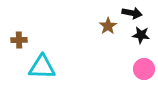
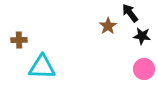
black arrow: moved 2 px left; rotated 138 degrees counterclockwise
black star: moved 1 px right, 1 px down
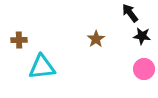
brown star: moved 12 px left, 13 px down
cyan triangle: rotated 8 degrees counterclockwise
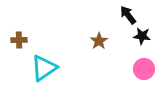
black arrow: moved 2 px left, 2 px down
brown star: moved 3 px right, 2 px down
cyan triangle: moved 2 px right, 1 px down; rotated 28 degrees counterclockwise
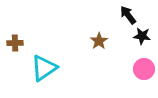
brown cross: moved 4 px left, 3 px down
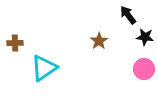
black star: moved 3 px right, 1 px down
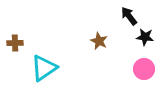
black arrow: moved 1 px right, 1 px down
brown star: rotated 12 degrees counterclockwise
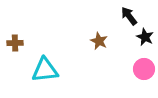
black star: rotated 18 degrees clockwise
cyan triangle: moved 1 px right, 2 px down; rotated 28 degrees clockwise
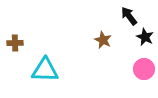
brown star: moved 4 px right, 1 px up
cyan triangle: rotated 8 degrees clockwise
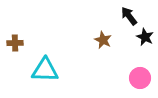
pink circle: moved 4 px left, 9 px down
